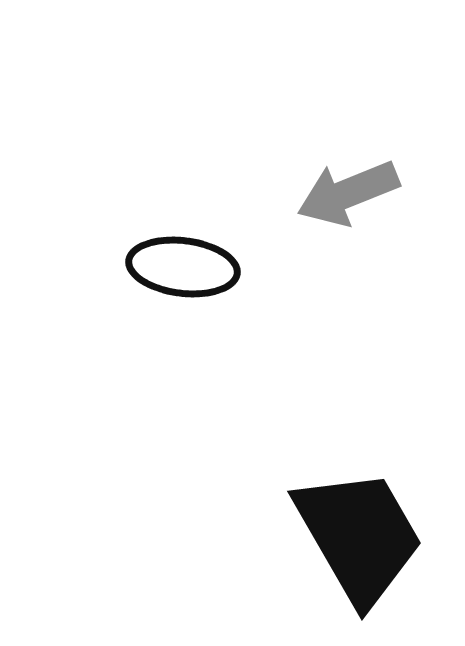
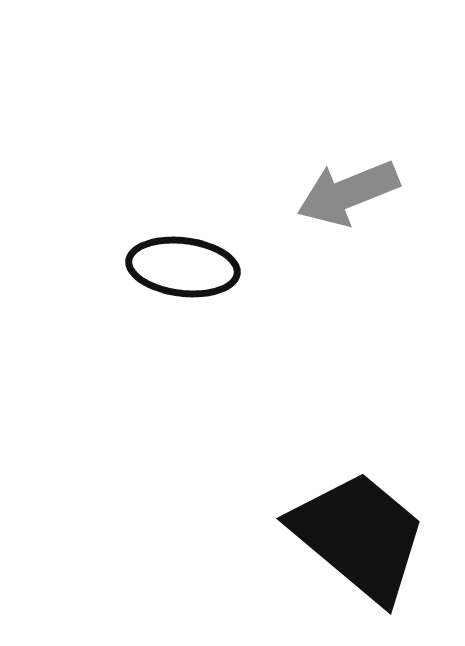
black trapezoid: rotated 20 degrees counterclockwise
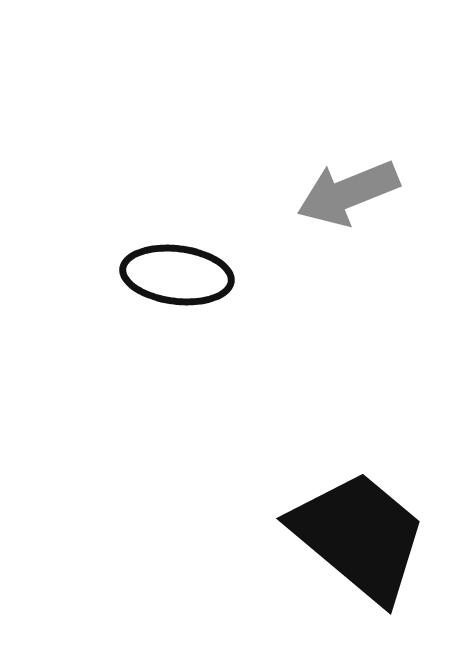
black ellipse: moved 6 px left, 8 px down
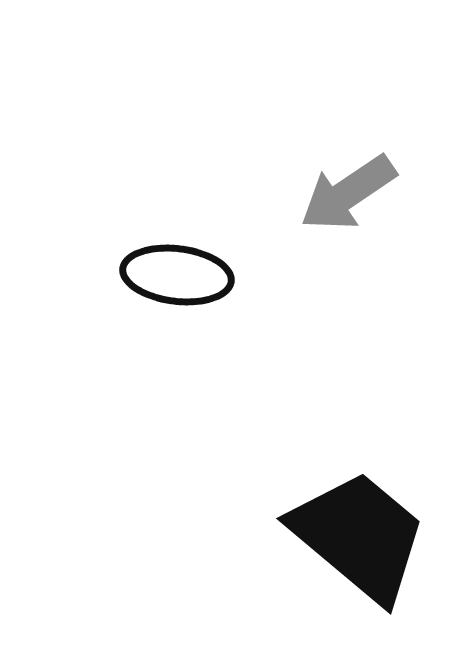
gray arrow: rotated 12 degrees counterclockwise
